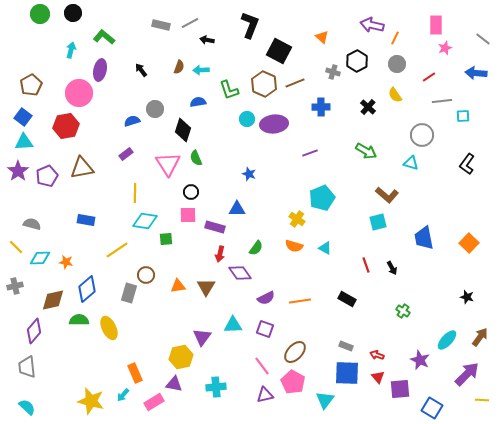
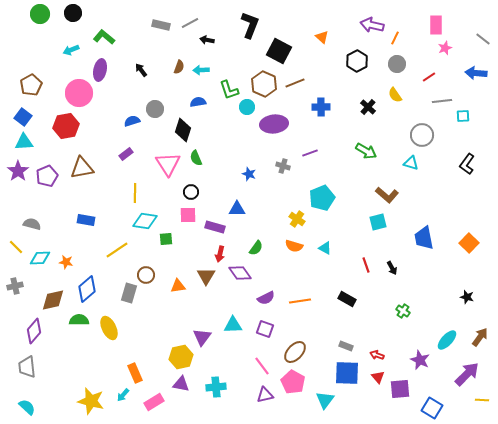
cyan arrow at (71, 50): rotated 126 degrees counterclockwise
gray cross at (333, 72): moved 50 px left, 94 px down
cyan circle at (247, 119): moved 12 px up
brown triangle at (206, 287): moved 11 px up
purple triangle at (174, 384): moved 7 px right
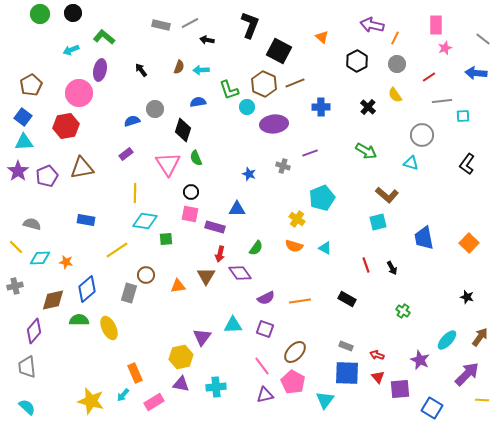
pink square at (188, 215): moved 2 px right, 1 px up; rotated 12 degrees clockwise
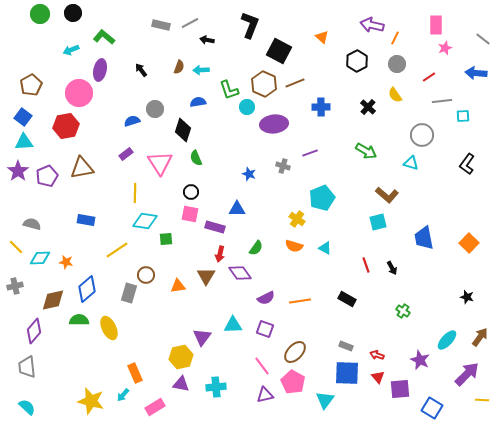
pink triangle at (168, 164): moved 8 px left, 1 px up
pink rectangle at (154, 402): moved 1 px right, 5 px down
